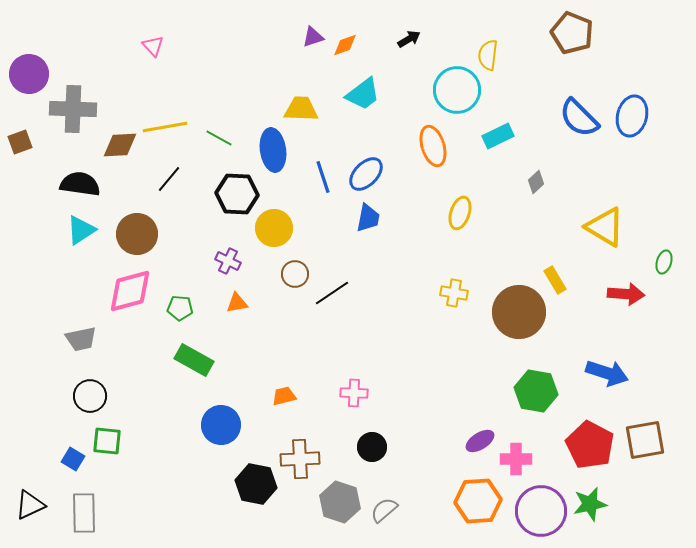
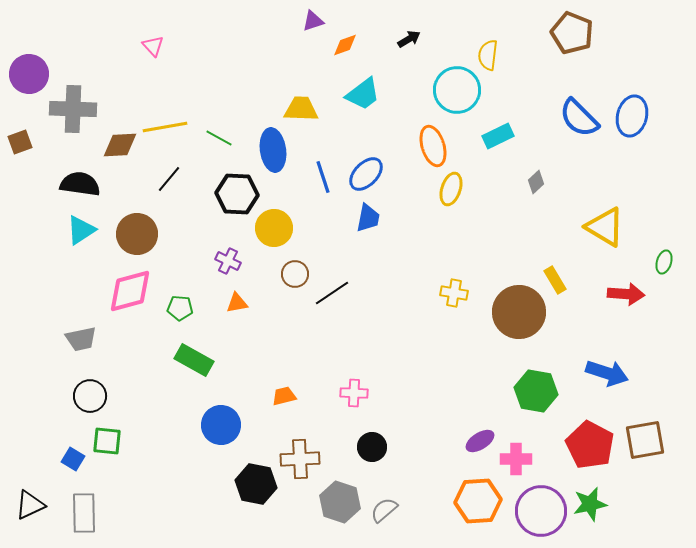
purple triangle at (313, 37): moved 16 px up
yellow ellipse at (460, 213): moved 9 px left, 24 px up
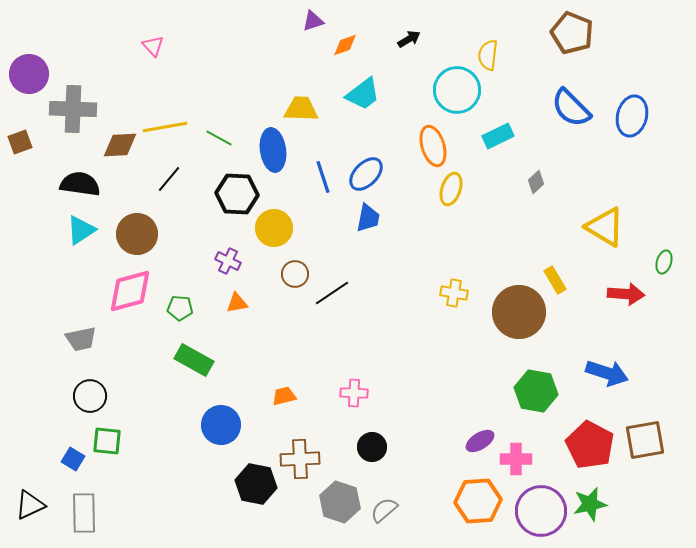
blue semicircle at (579, 118): moved 8 px left, 10 px up
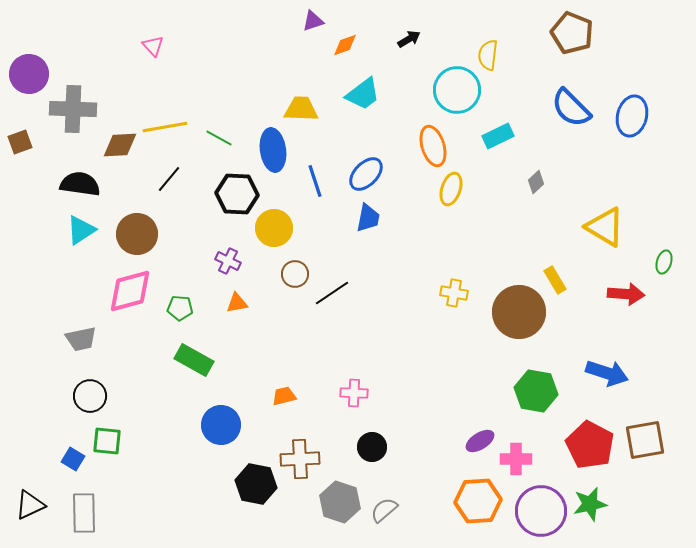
blue line at (323, 177): moved 8 px left, 4 px down
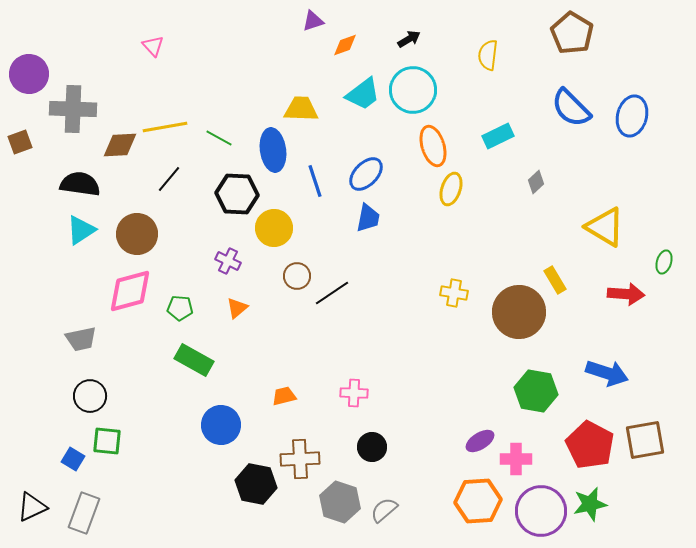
brown pentagon at (572, 33): rotated 9 degrees clockwise
cyan circle at (457, 90): moved 44 px left
brown circle at (295, 274): moved 2 px right, 2 px down
orange triangle at (237, 303): moved 5 px down; rotated 30 degrees counterclockwise
black triangle at (30, 505): moved 2 px right, 2 px down
gray rectangle at (84, 513): rotated 21 degrees clockwise
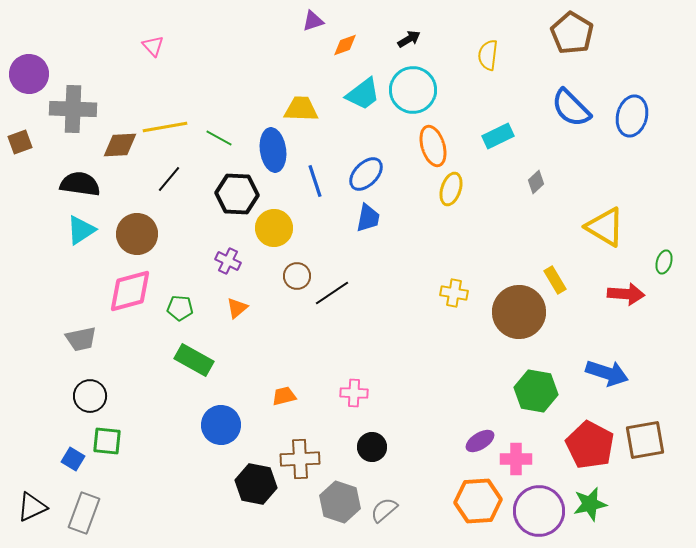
purple circle at (541, 511): moved 2 px left
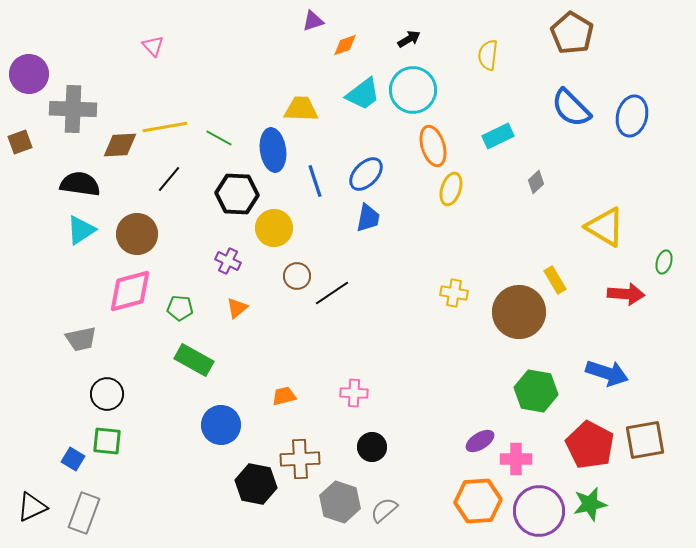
black circle at (90, 396): moved 17 px right, 2 px up
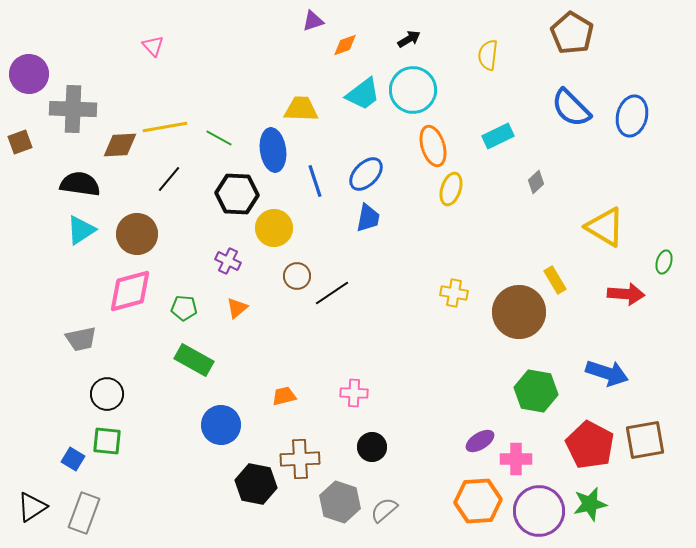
green pentagon at (180, 308): moved 4 px right
black triangle at (32, 507): rotated 8 degrees counterclockwise
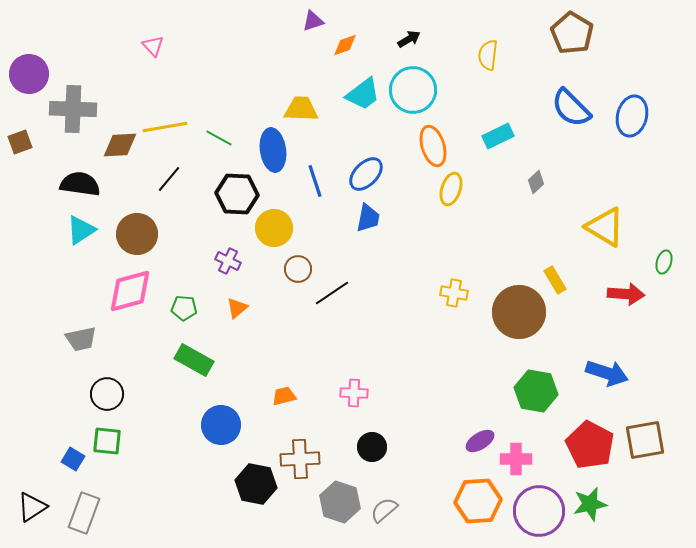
brown circle at (297, 276): moved 1 px right, 7 px up
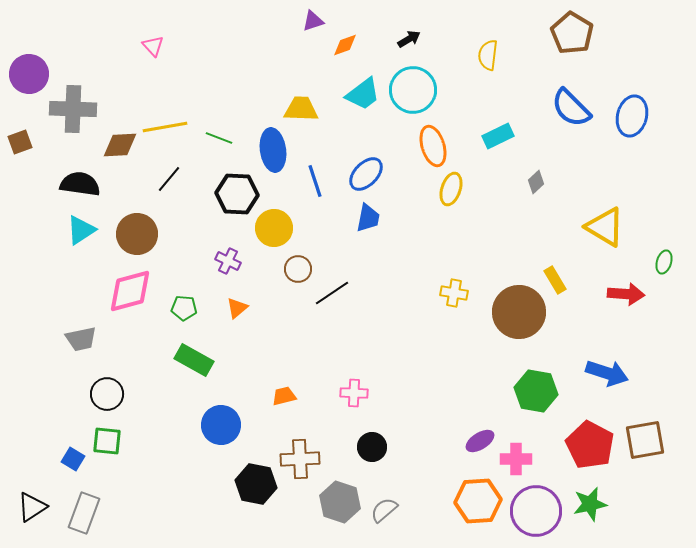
green line at (219, 138): rotated 8 degrees counterclockwise
purple circle at (539, 511): moved 3 px left
